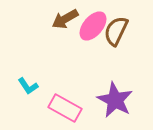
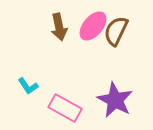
brown arrow: moved 6 px left, 8 px down; rotated 72 degrees counterclockwise
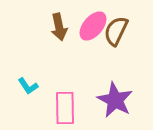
pink rectangle: rotated 60 degrees clockwise
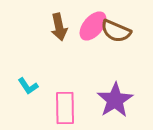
brown semicircle: rotated 92 degrees counterclockwise
purple star: rotated 12 degrees clockwise
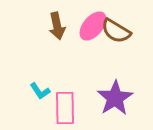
brown arrow: moved 2 px left, 1 px up
brown semicircle: rotated 8 degrees clockwise
cyan L-shape: moved 12 px right, 5 px down
purple star: moved 2 px up
